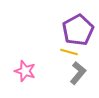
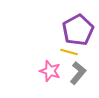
pink star: moved 25 px right
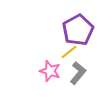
yellow line: rotated 54 degrees counterclockwise
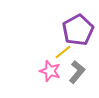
yellow line: moved 6 px left
gray L-shape: moved 1 px left, 1 px up
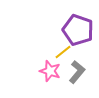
purple pentagon: rotated 24 degrees counterclockwise
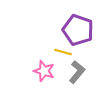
yellow line: rotated 54 degrees clockwise
pink star: moved 6 px left
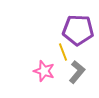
purple pentagon: rotated 16 degrees counterclockwise
yellow line: rotated 54 degrees clockwise
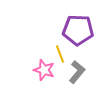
yellow line: moved 3 px left, 2 px down
pink star: moved 1 px up
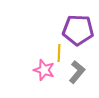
yellow line: moved 1 px left, 1 px up; rotated 24 degrees clockwise
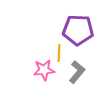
pink star: rotated 25 degrees counterclockwise
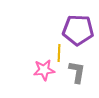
gray L-shape: rotated 30 degrees counterclockwise
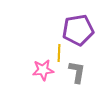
purple pentagon: rotated 12 degrees counterclockwise
pink star: moved 1 px left
